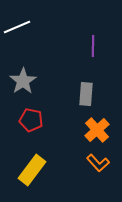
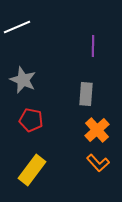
gray star: moved 1 px up; rotated 16 degrees counterclockwise
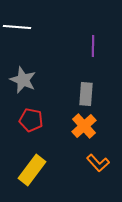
white line: rotated 28 degrees clockwise
orange cross: moved 13 px left, 4 px up
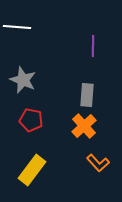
gray rectangle: moved 1 px right, 1 px down
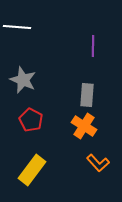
red pentagon: rotated 15 degrees clockwise
orange cross: rotated 15 degrees counterclockwise
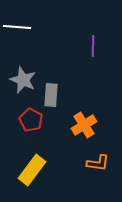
gray rectangle: moved 36 px left
orange cross: moved 1 px up; rotated 25 degrees clockwise
orange L-shape: rotated 40 degrees counterclockwise
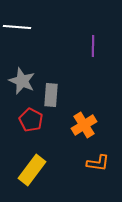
gray star: moved 1 px left, 1 px down
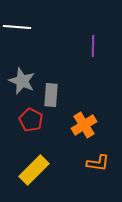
yellow rectangle: moved 2 px right; rotated 8 degrees clockwise
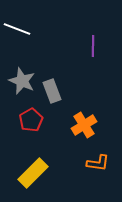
white line: moved 2 px down; rotated 16 degrees clockwise
gray rectangle: moved 1 px right, 4 px up; rotated 25 degrees counterclockwise
red pentagon: rotated 15 degrees clockwise
yellow rectangle: moved 1 px left, 3 px down
